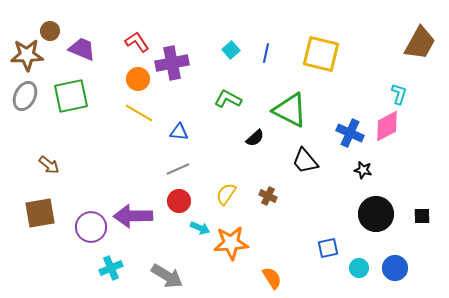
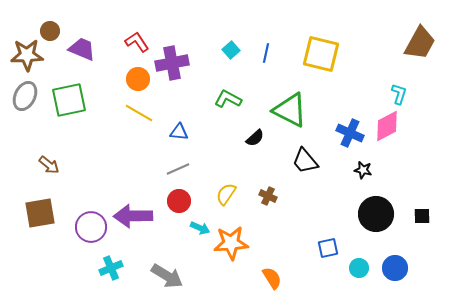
green square: moved 2 px left, 4 px down
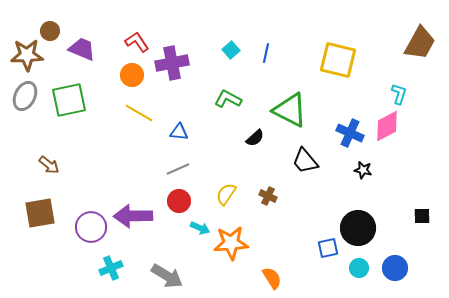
yellow square: moved 17 px right, 6 px down
orange circle: moved 6 px left, 4 px up
black circle: moved 18 px left, 14 px down
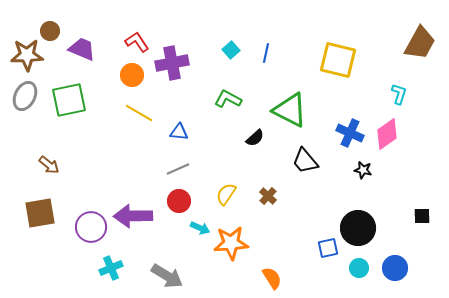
pink diamond: moved 8 px down; rotated 8 degrees counterclockwise
brown cross: rotated 18 degrees clockwise
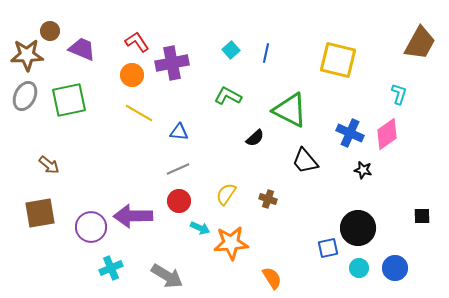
green L-shape: moved 3 px up
brown cross: moved 3 px down; rotated 24 degrees counterclockwise
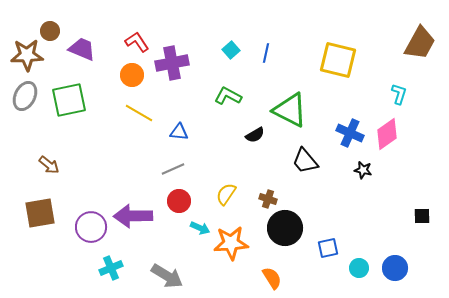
black semicircle: moved 3 px up; rotated 12 degrees clockwise
gray line: moved 5 px left
black circle: moved 73 px left
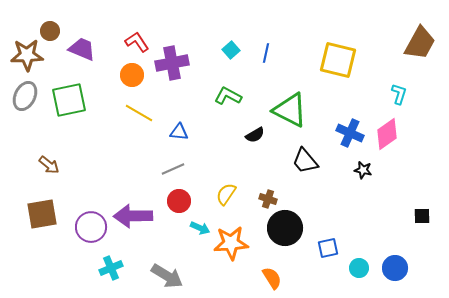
brown square: moved 2 px right, 1 px down
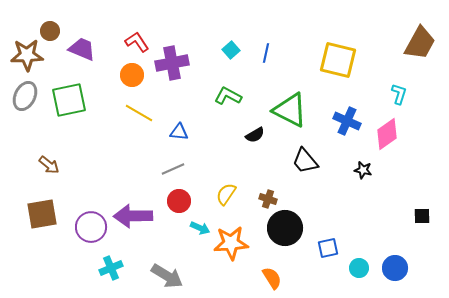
blue cross: moved 3 px left, 12 px up
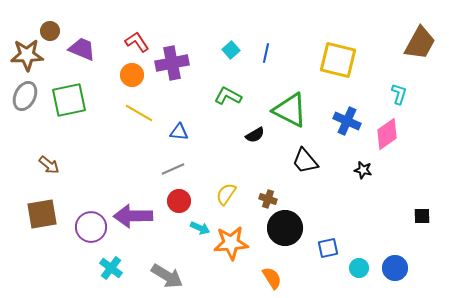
cyan cross: rotated 30 degrees counterclockwise
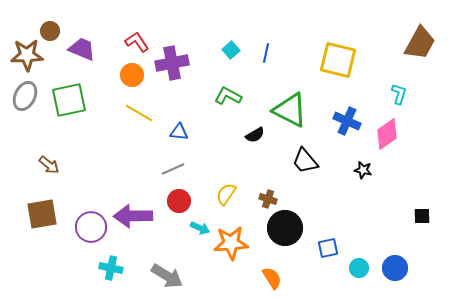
cyan cross: rotated 25 degrees counterclockwise
